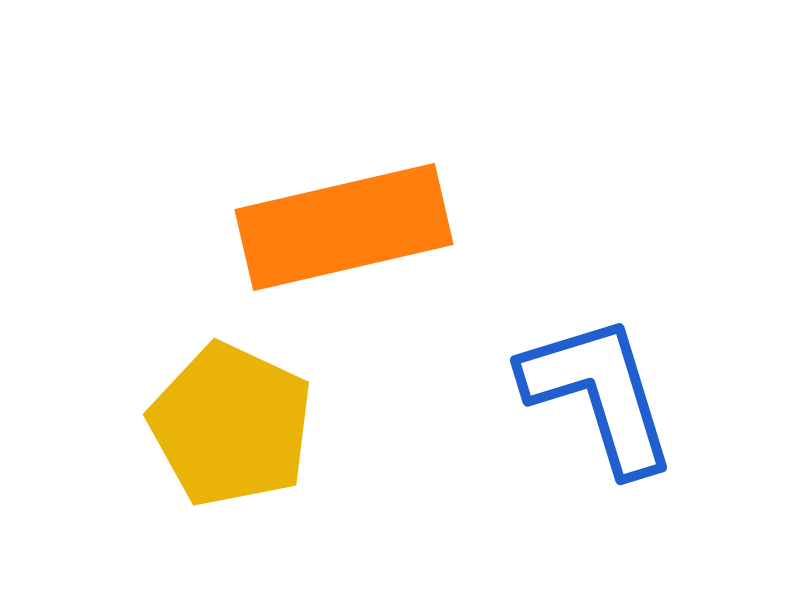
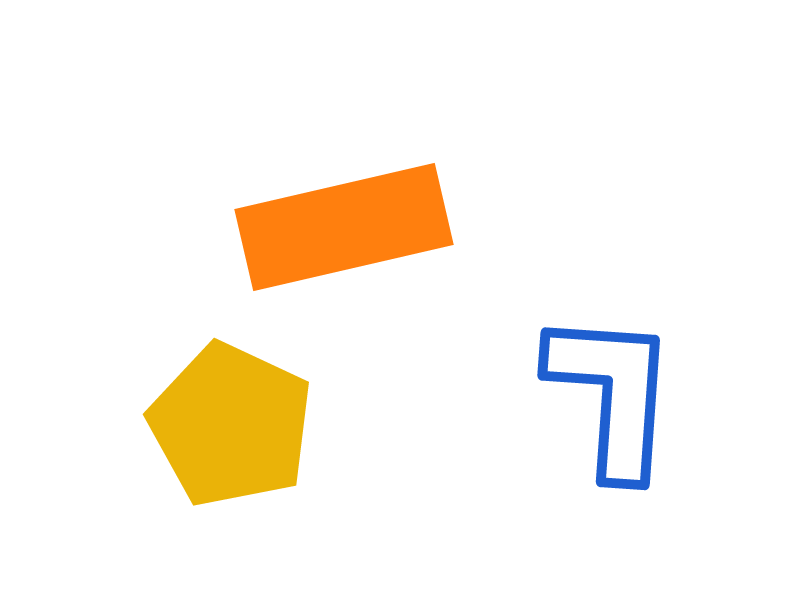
blue L-shape: moved 13 px right; rotated 21 degrees clockwise
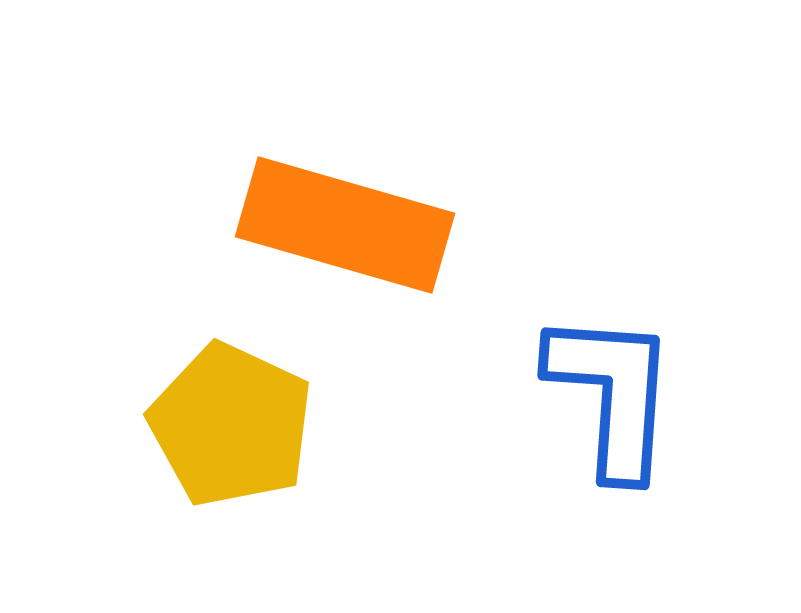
orange rectangle: moved 1 px right, 2 px up; rotated 29 degrees clockwise
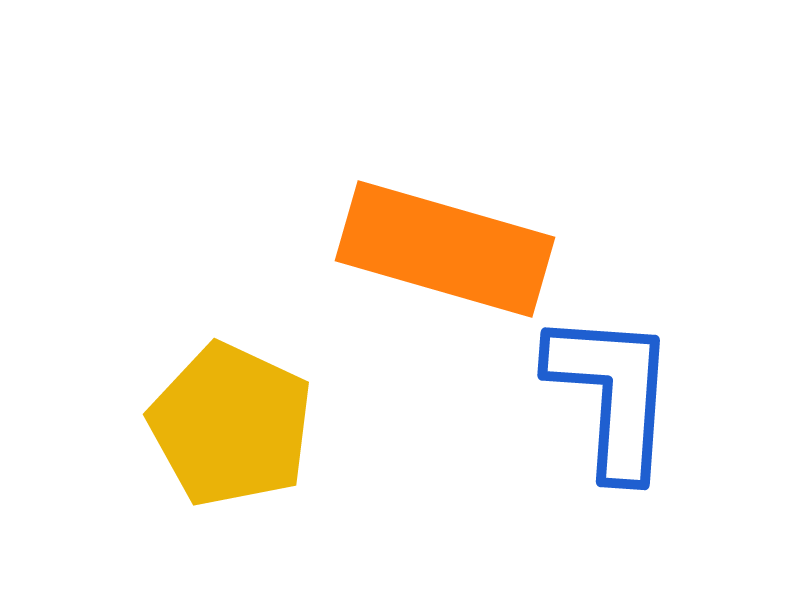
orange rectangle: moved 100 px right, 24 px down
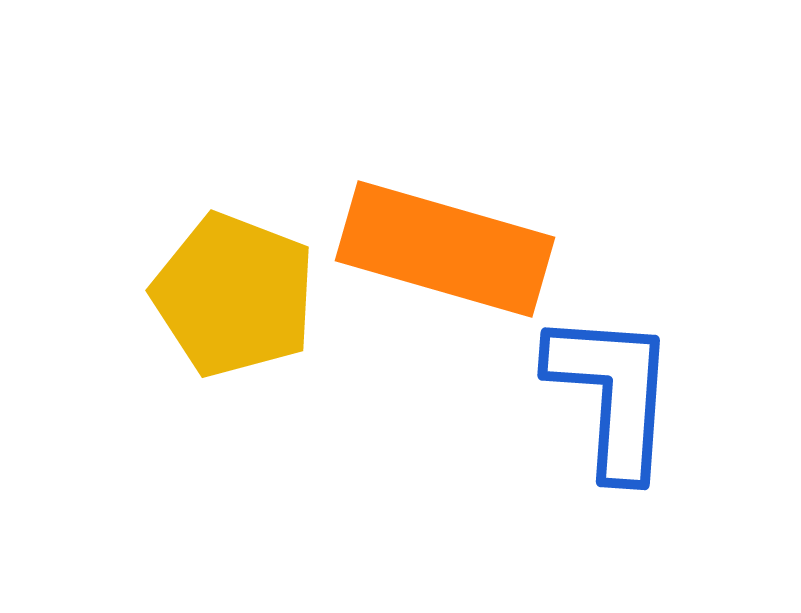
yellow pentagon: moved 3 px right, 130 px up; rotated 4 degrees counterclockwise
